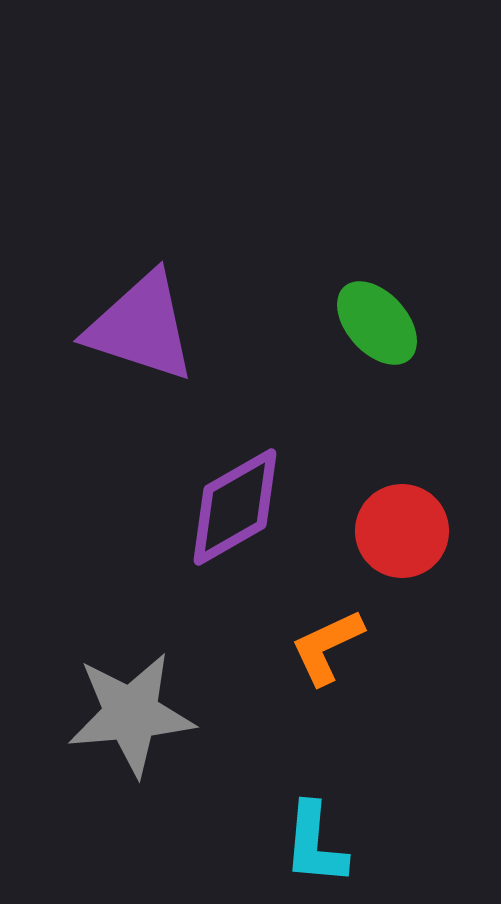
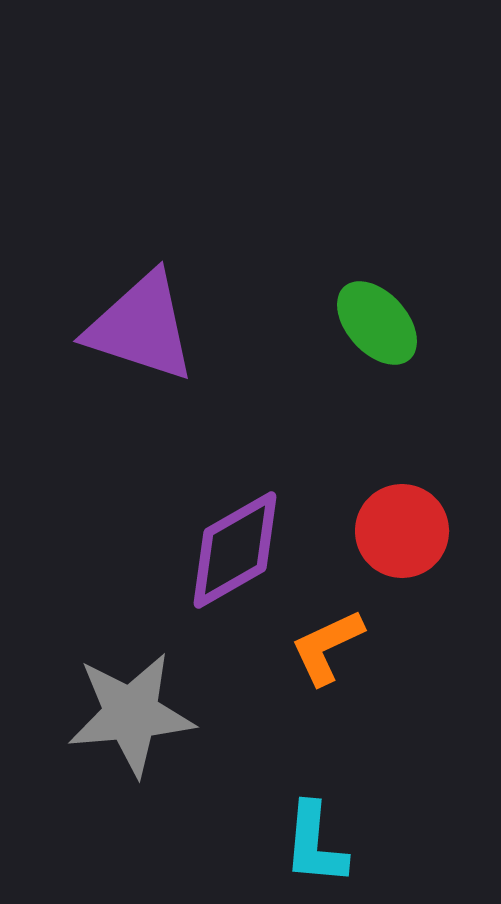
purple diamond: moved 43 px down
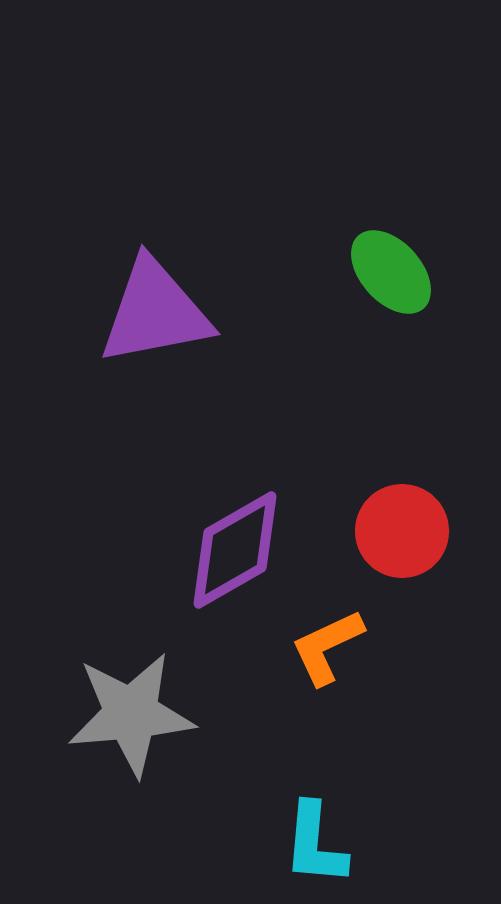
green ellipse: moved 14 px right, 51 px up
purple triangle: moved 14 px right, 15 px up; rotated 29 degrees counterclockwise
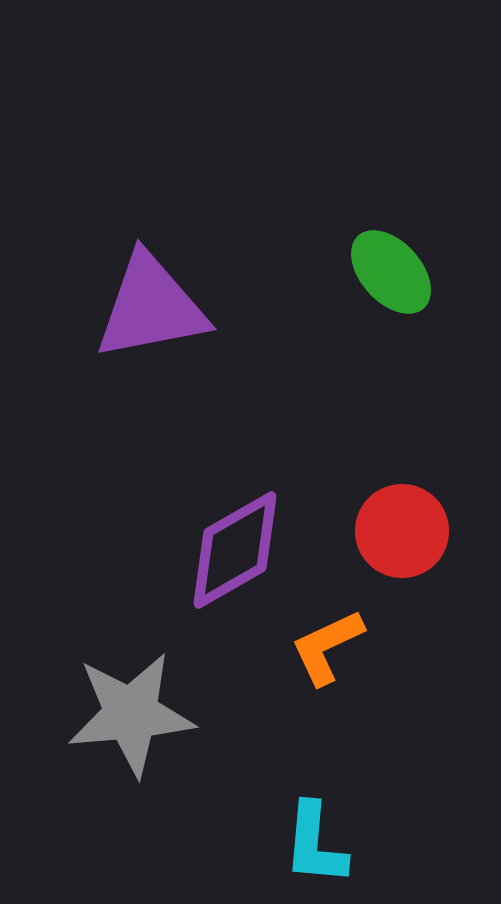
purple triangle: moved 4 px left, 5 px up
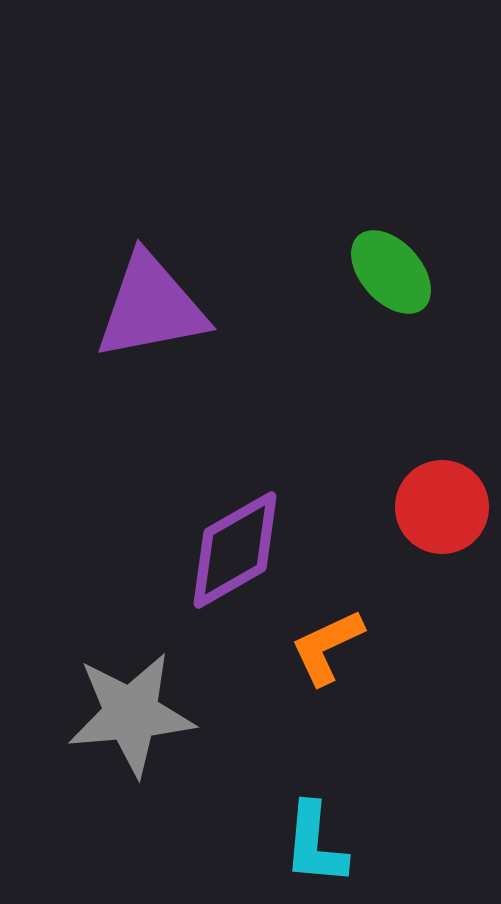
red circle: moved 40 px right, 24 px up
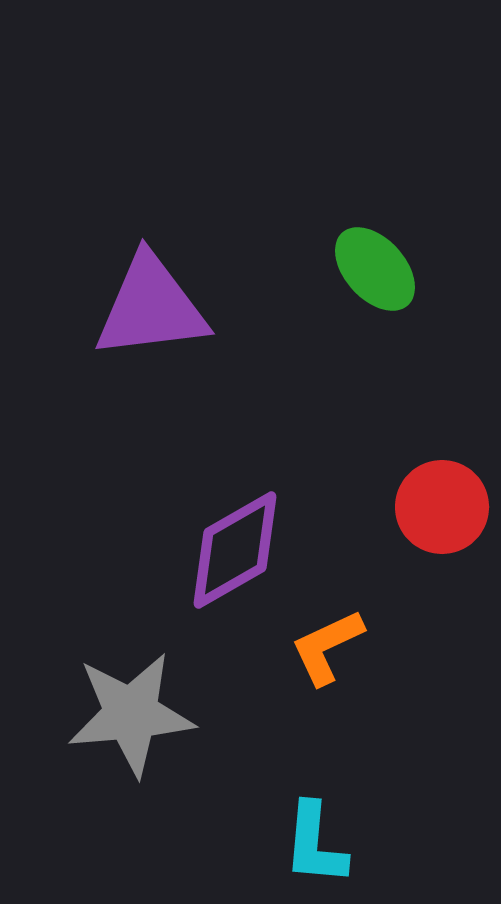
green ellipse: moved 16 px left, 3 px up
purple triangle: rotated 4 degrees clockwise
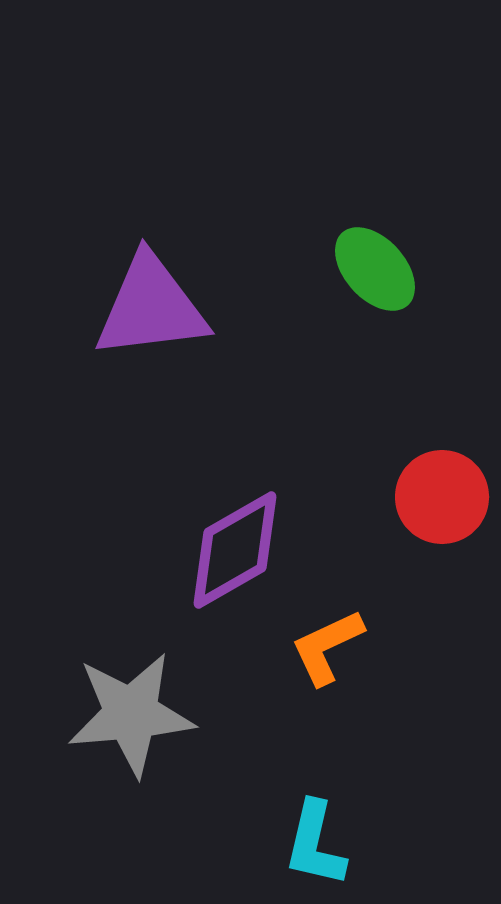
red circle: moved 10 px up
cyan L-shape: rotated 8 degrees clockwise
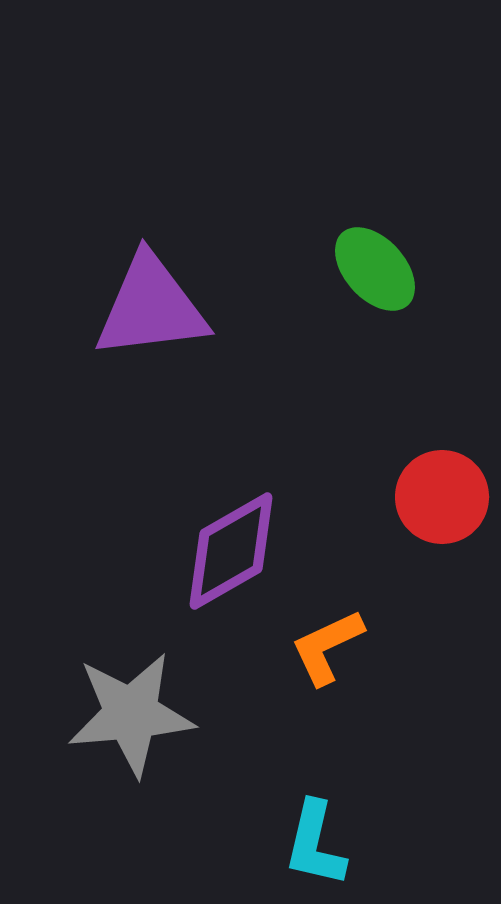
purple diamond: moved 4 px left, 1 px down
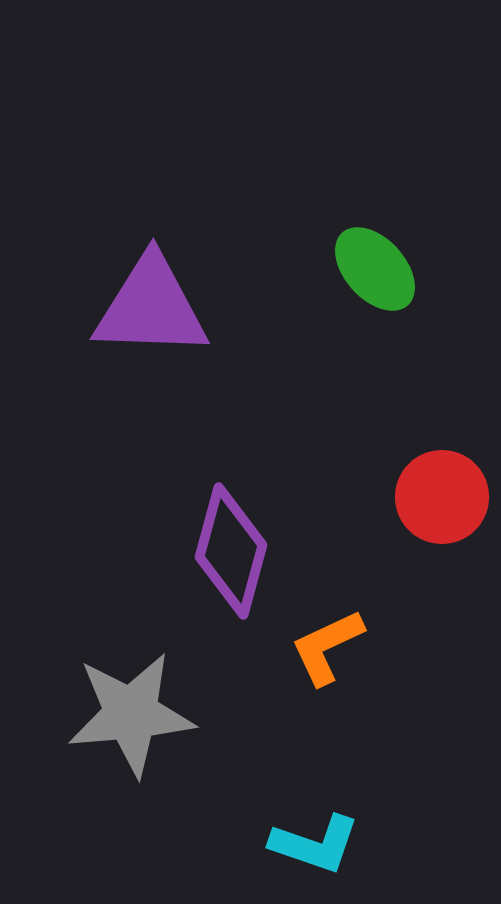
purple triangle: rotated 9 degrees clockwise
purple diamond: rotated 45 degrees counterclockwise
cyan L-shape: rotated 84 degrees counterclockwise
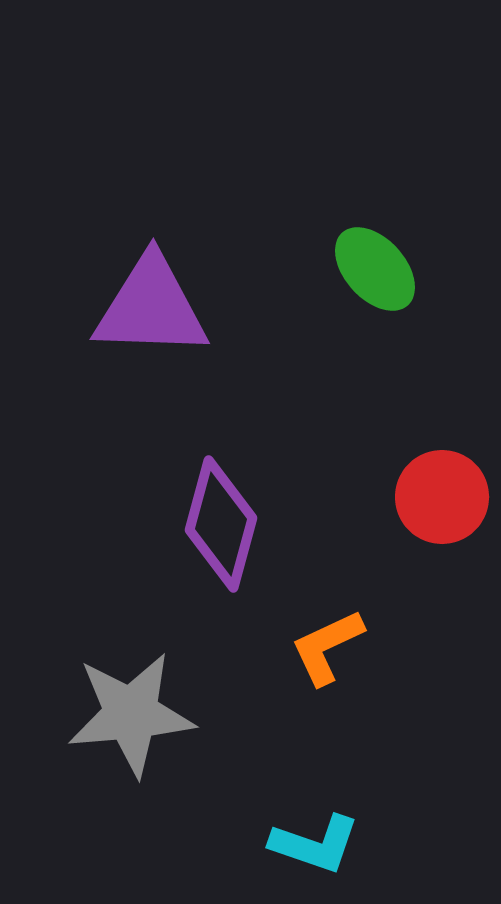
purple diamond: moved 10 px left, 27 px up
